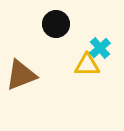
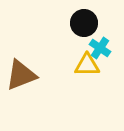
black circle: moved 28 px right, 1 px up
cyan cross: rotated 15 degrees counterclockwise
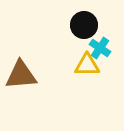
black circle: moved 2 px down
brown triangle: rotated 16 degrees clockwise
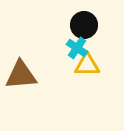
cyan cross: moved 23 px left
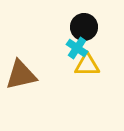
black circle: moved 2 px down
brown triangle: rotated 8 degrees counterclockwise
